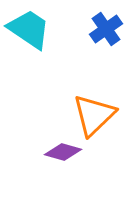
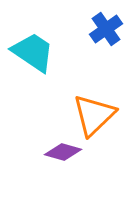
cyan trapezoid: moved 4 px right, 23 px down
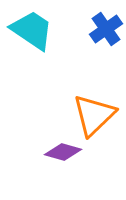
cyan trapezoid: moved 1 px left, 22 px up
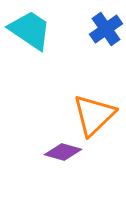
cyan trapezoid: moved 2 px left
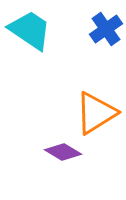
orange triangle: moved 2 px right, 2 px up; rotated 12 degrees clockwise
purple diamond: rotated 15 degrees clockwise
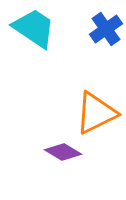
cyan trapezoid: moved 4 px right, 2 px up
orange triangle: rotated 6 degrees clockwise
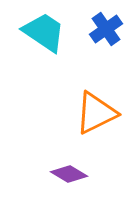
cyan trapezoid: moved 10 px right, 4 px down
purple diamond: moved 6 px right, 22 px down
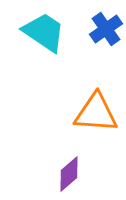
orange triangle: rotated 30 degrees clockwise
purple diamond: rotated 72 degrees counterclockwise
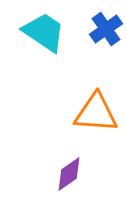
purple diamond: rotated 6 degrees clockwise
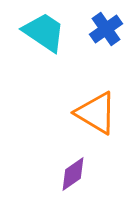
orange triangle: rotated 27 degrees clockwise
purple diamond: moved 4 px right
